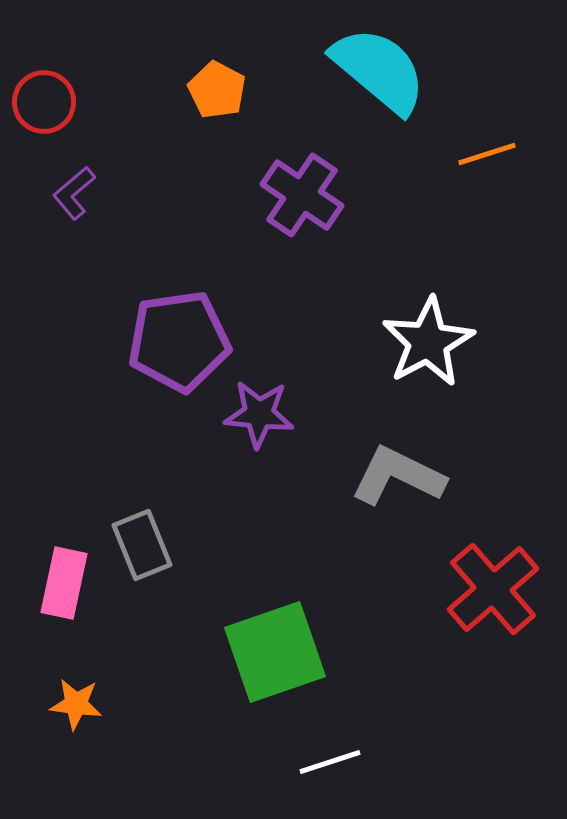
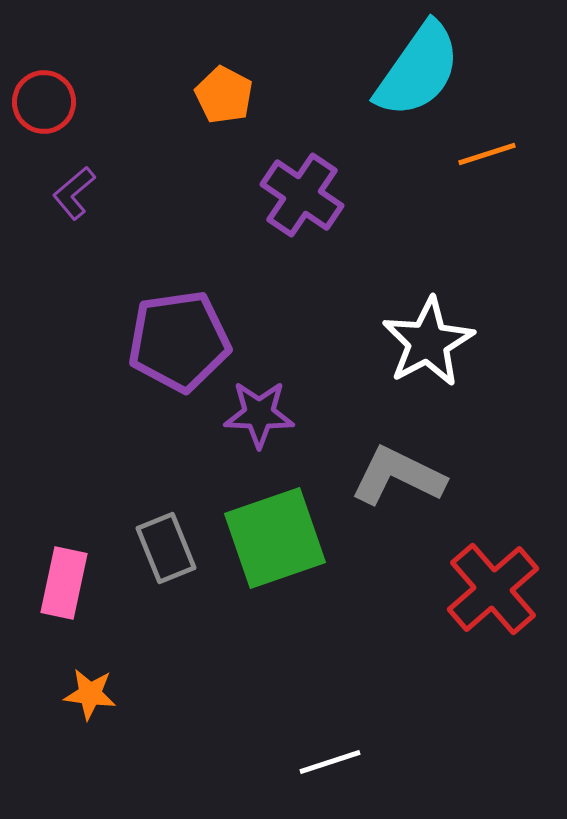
cyan semicircle: moved 39 px right; rotated 85 degrees clockwise
orange pentagon: moved 7 px right, 5 px down
purple star: rotated 4 degrees counterclockwise
gray rectangle: moved 24 px right, 3 px down
green square: moved 114 px up
orange star: moved 14 px right, 10 px up
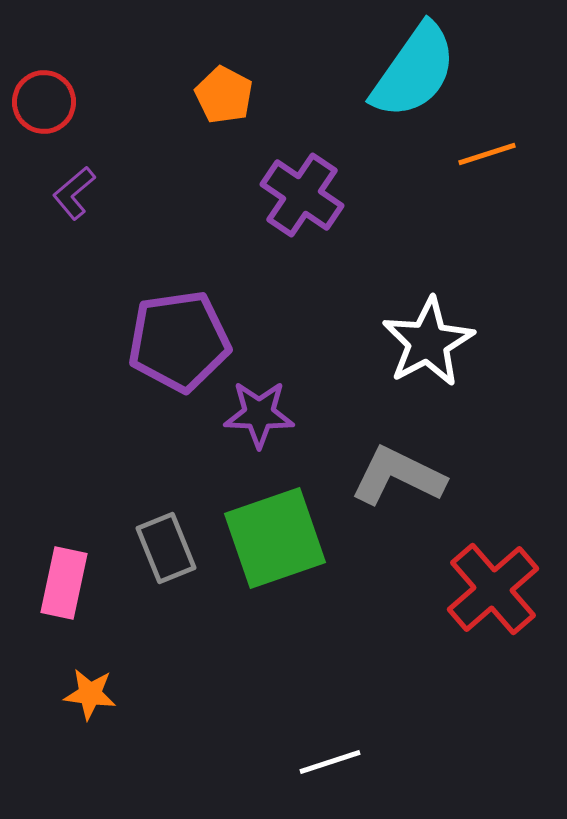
cyan semicircle: moved 4 px left, 1 px down
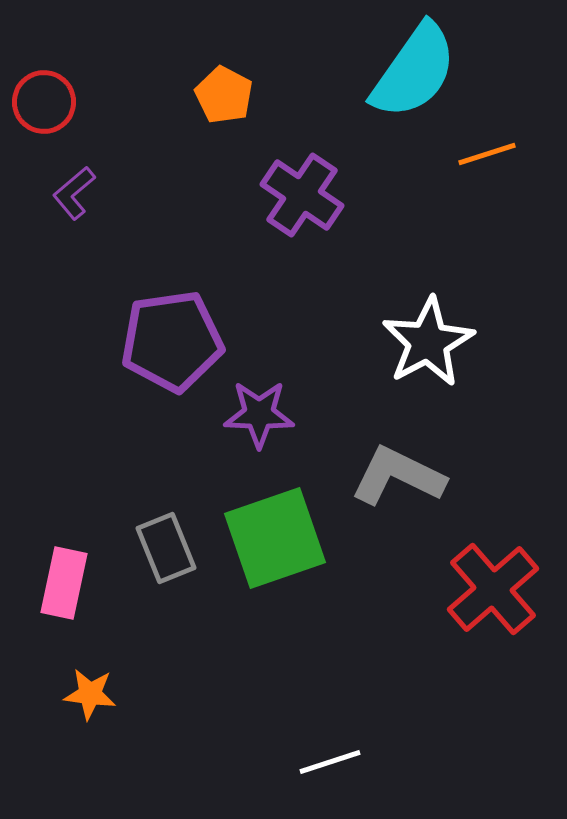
purple pentagon: moved 7 px left
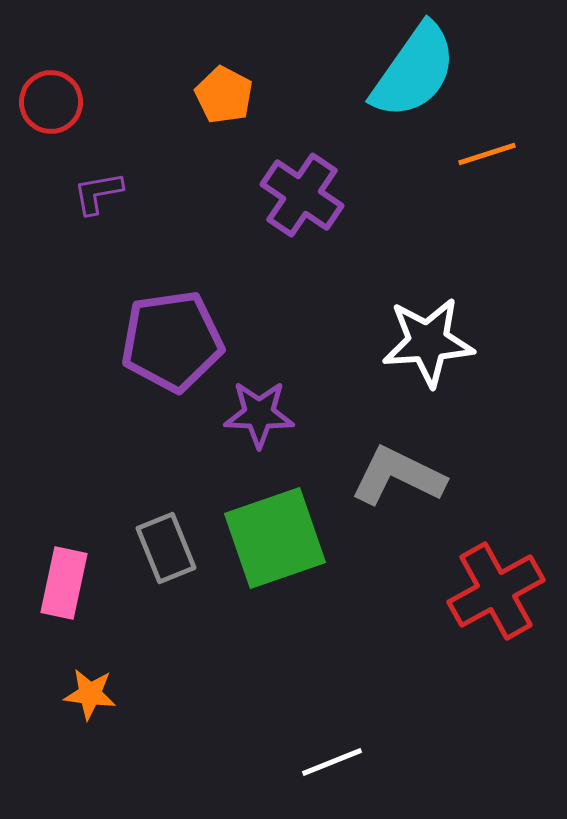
red circle: moved 7 px right
purple L-shape: moved 24 px right; rotated 30 degrees clockwise
white star: rotated 24 degrees clockwise
red cross: moved 3 px right, 2 px down; rotated 12 degrees clockwise
white line: moved 2 px right; rotated 4 degrees counterclockwise
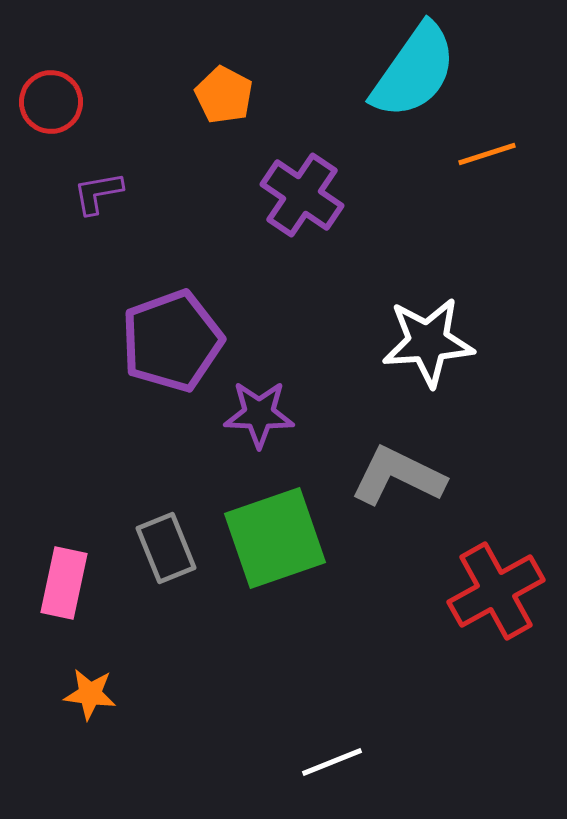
purple pentagon: rotated 12 degrees counterclockwise
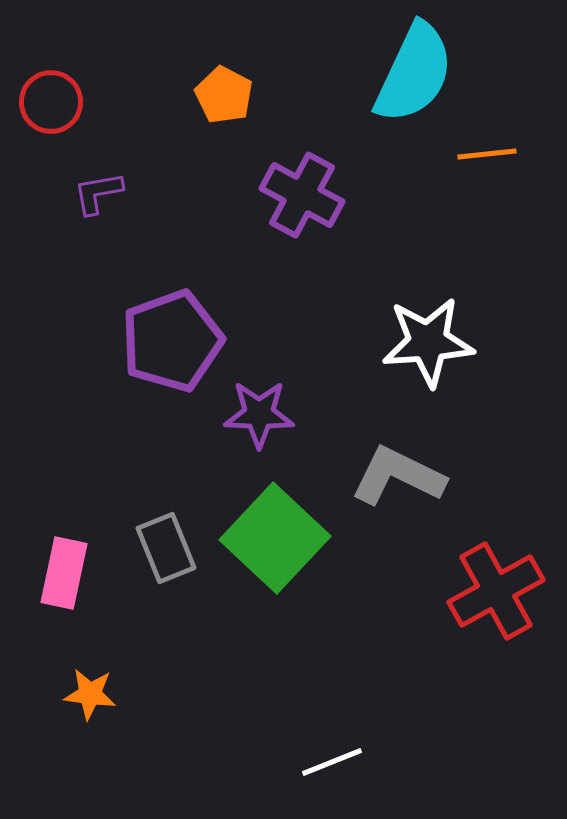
cyan semicircle: moved 2 px down; rotated 10 degrees counterclockwise
orange line: rotated 12 degrees clockwise
purple cross: rotated 6 degrees counterclockwise
green square: rotated 28 degrees counterclockwise
pink rectangle: moved 10 px up
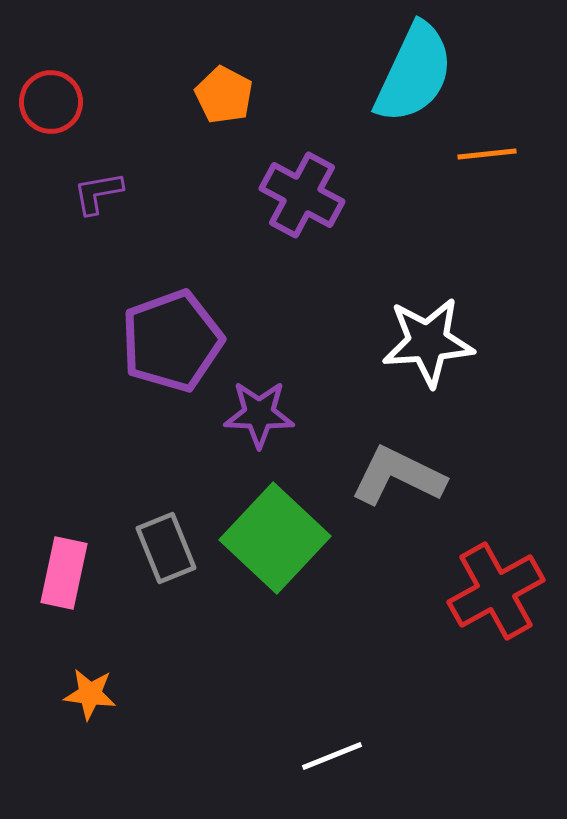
white line: moved 6 px up
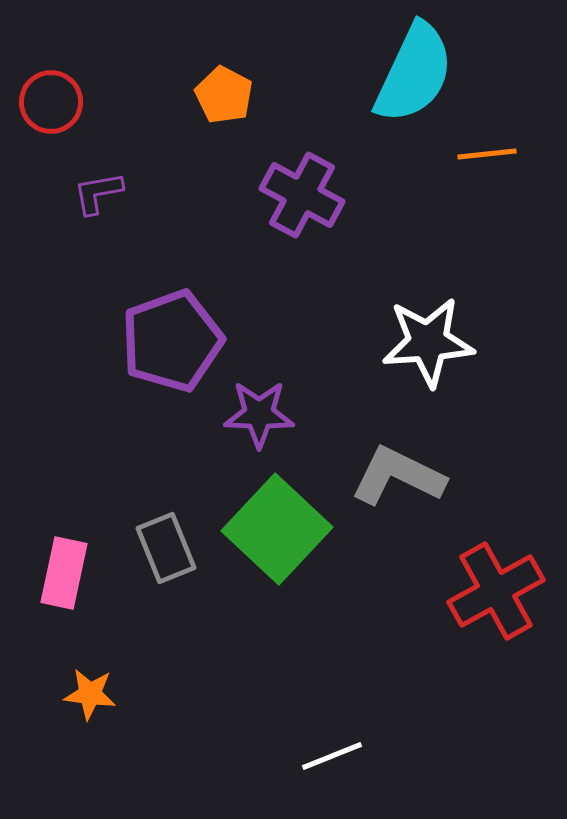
green square: moved 2 px right, 9 px up
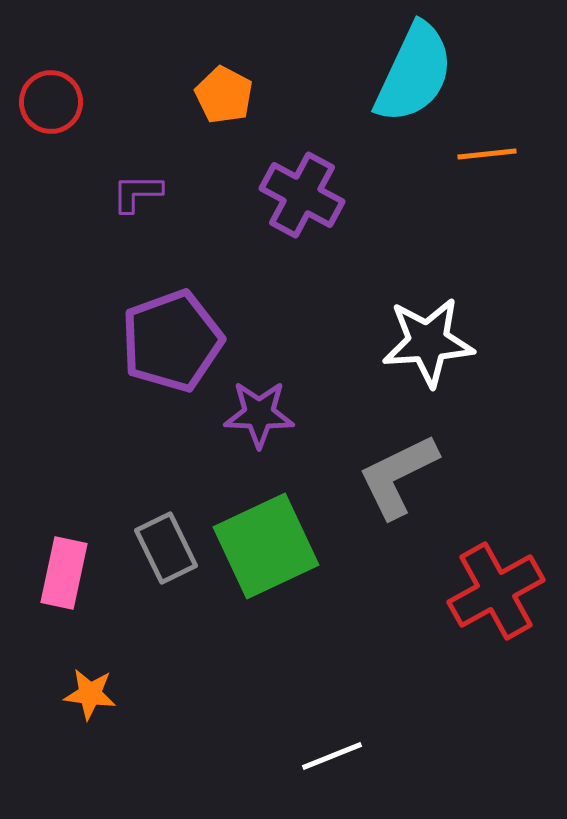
purple L-shape: moved 39 px right; rotated 10 degrees clockwise
gray L-shape: rotated 52 degrees counterclockwise
green square: moved 11 px left, 17 px down; rotated 22 degrees clockwise
gray rectangle: rotated 4 degrees counterclockwise
